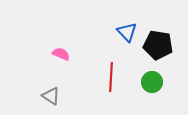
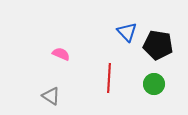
red line: moved 2 px left, 1 px down
green circle: moved 2 px right, 2 px down
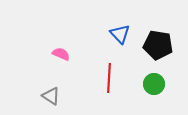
blue triangle: moved 7 px left, 2 px down
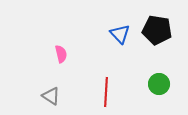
black pentagon: moved 1 px left, 15 px up
pink semicircle: rotated 54 degrees clockwise
red line: moved 3 px left, 14 px down
green circle: moved 5 px right
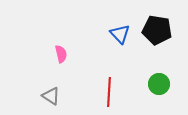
red line: moved 3 px right
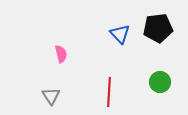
black pentagon: moved 1 px right, 2 px up; rotated 16 degrees counterclockwise
green circle: moved 1 px right, 2 px up
gray triangle: rotated 24 degrees clockwise
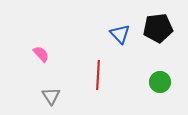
pink semicircle: moved 20 px left; rotated 30 degrees counterclockwise
red line: moved 11 px left, 17 px up
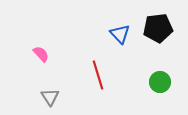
red line: rotated 20 degrees counterclockwise
gray triangle: moved 1 px left, 1 px down
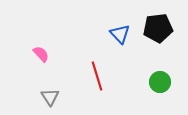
red line: moved 1 px left, 1 px down
